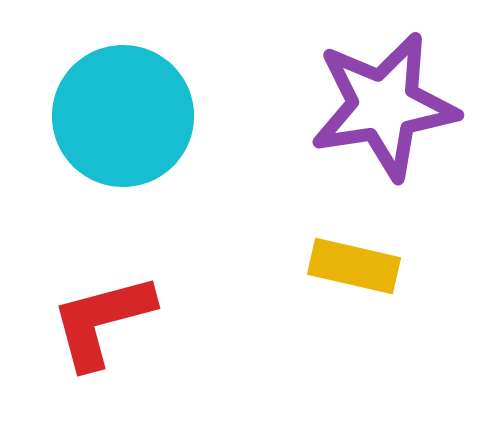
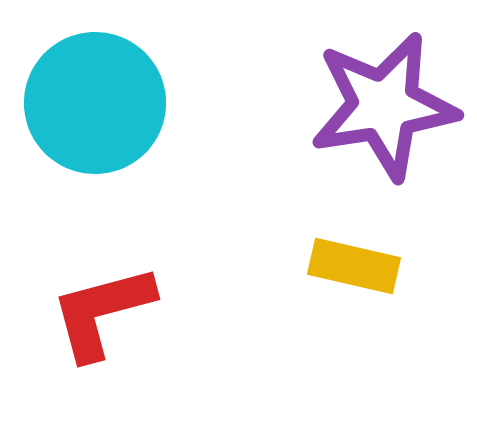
cyan circle: moved 28 px left, 13 px up
red L-shape: moved 9 px up
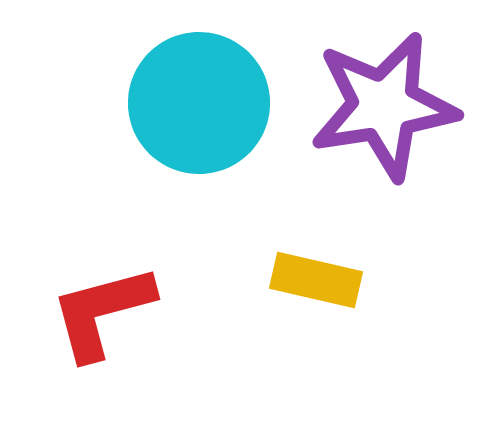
cyan circle: moved 104 px right
yellow rectangle: moved 38 px left, 14 px down
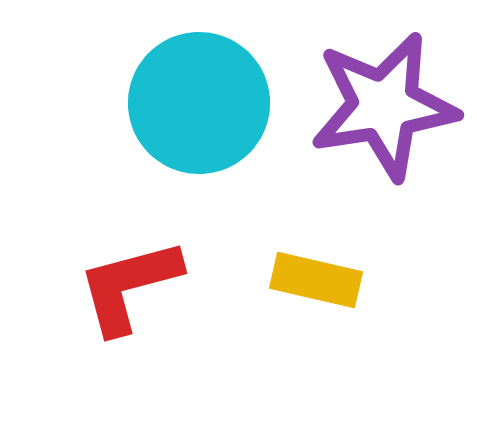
red L-shape: moved 27 px right, 26 px up
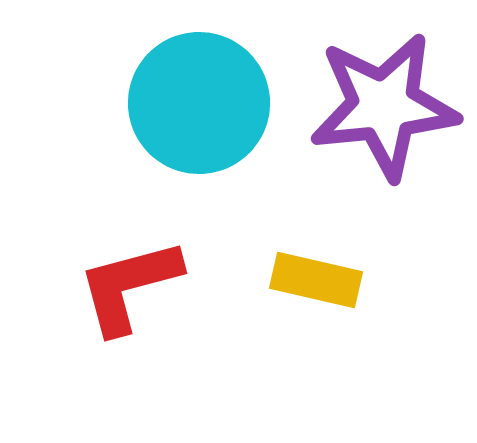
purple star: rotated 3 degrees clockwise
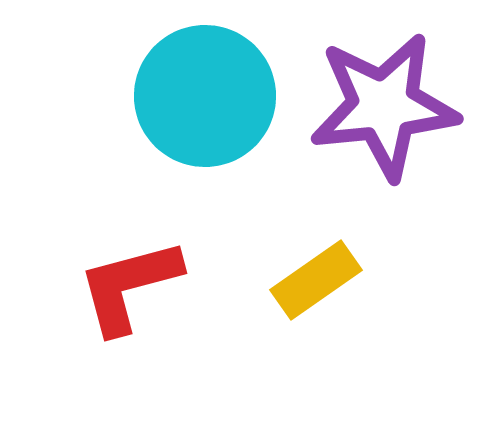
cyan circle: moved 6 px right, 7 px up
yellow rectangle: rotated 48 degrees counterclockwise
